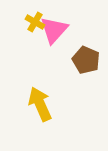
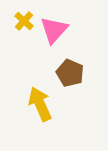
yellow cross: moved 11 px left, 1 px up; rotated 12 degrees clockwise
brown pentagon: moved 16 px left, 13 px down
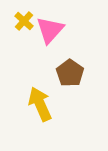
pink triangle: moved 4 px left
brown pentagon: rotated 12 degrees clockwise
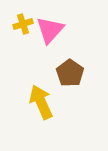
yellow cross: moved 1 px left, 3 px down; rotated 30 degrees clockwise
yellow arrow: moved 1 px right, 2 px up
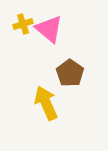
pink triangle: moved 1 px left, 1 px up; rotated 32 degrees counterclockwise
yellow arrow: moved 5 px right, 1 px down
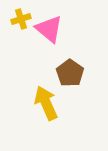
yellow cross: moved 2 px left, 5 px up
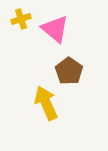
pink triangle: moved 6 px right
brown pentagon: moved 1 px left, 2 px up
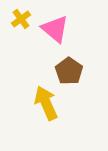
yellow cross: rotated 18 degrees counterclockwise
